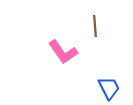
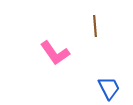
pink L-shape: moved 8 px left, 1 px down
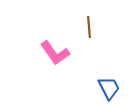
brown line: moved 6 px left, 1 px down
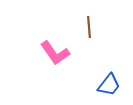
blue trapezoid: moved 3 px up; rotated 65 degrees clockwise
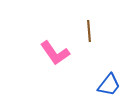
brown line: moved 4 px down
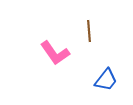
blue trapezoid: moved 3 px left, 5 px up
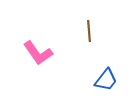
pink L-shape: moved 17 px left
